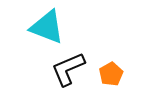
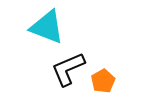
orange pentagon: moved 8 px left, 7 px down
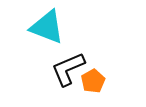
orange pentagon: moved 10 px left
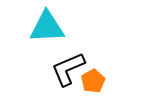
cyan triangle: rotated 24 degrees counterclockwise
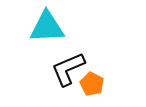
orange pentagon: moved 1 px left, 3 px down; rotated 15 degrees counterclockwise
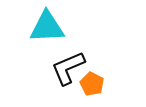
black L-shape: moved 1 px up
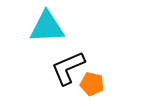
orange pentagon: rotated 15 degrees counterclockwise
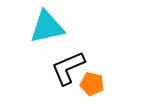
cyan triangle: rotated 9 degrees counterclockwise
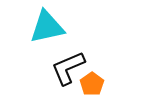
orange pentagon: rotated 25 degrees clockwise
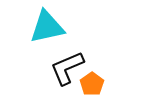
black L-shape: moved 1 px left
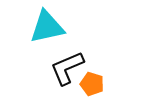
orange pentagon: rotated 20 degrees counterclockwise
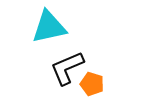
cyan triangle: moved 2 px right
